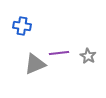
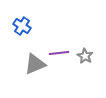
blue cross: rotated 24 degrees clockwise
gray star: moved 3 px left
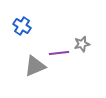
gray star: moved 3 px left, 12 px up; rotated 28 degrees clockwise
gray triangle: moved 2 px down
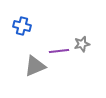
blue cross: rotated 18 degrees counterclockwise
purple line: moved 2 px up
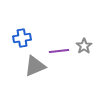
blue cross: moved 12 px down; rotated 24 degrees counterclockwise
gray star: moved 2 px right, 2 px down; rotated 21 degrees counterclockwise
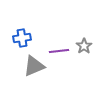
gray triangle: moved 1 px left
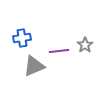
gray star: moved 1 px right, 1 px up
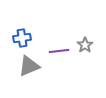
gray triangle: moved 5 px left
